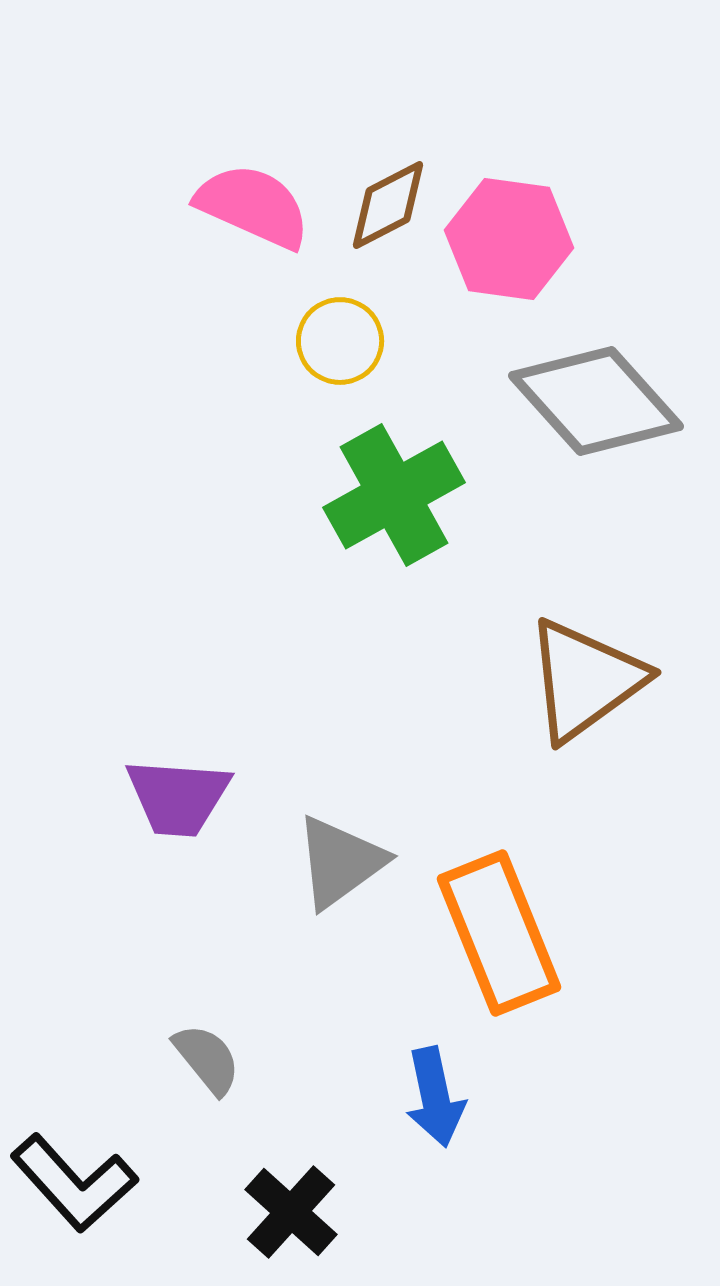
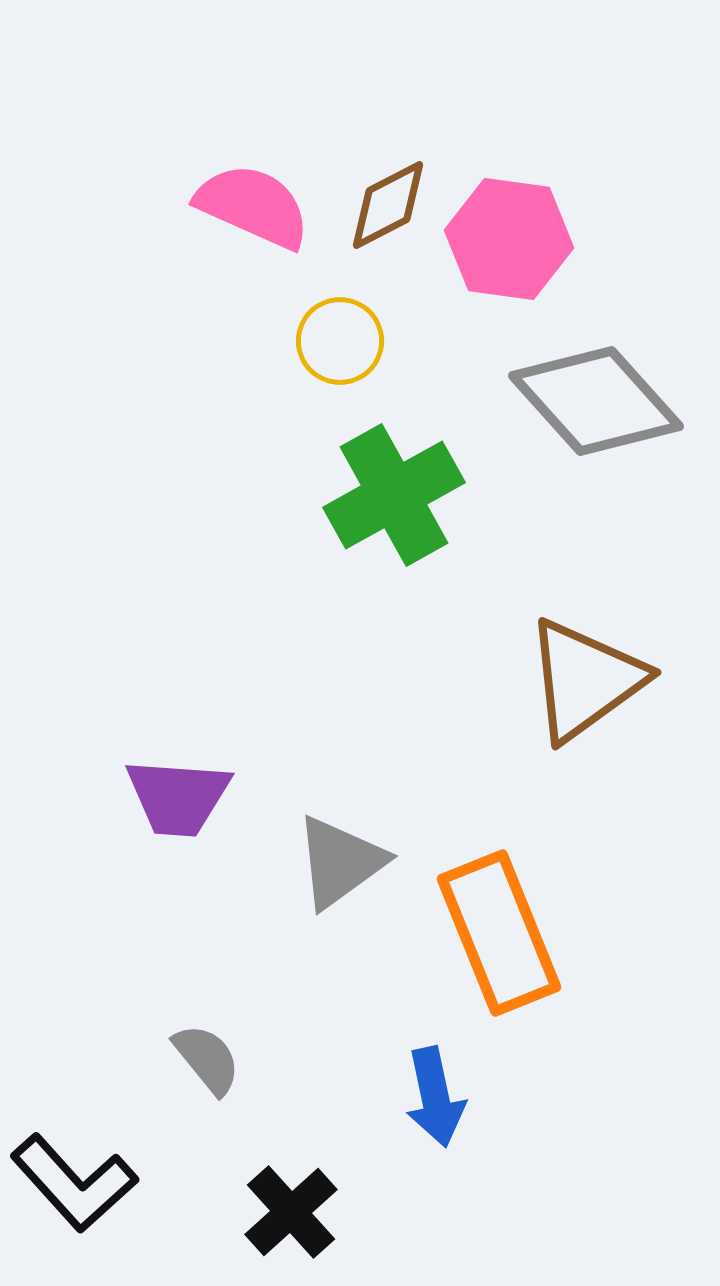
black cross: rotated 6 degrees clockwise
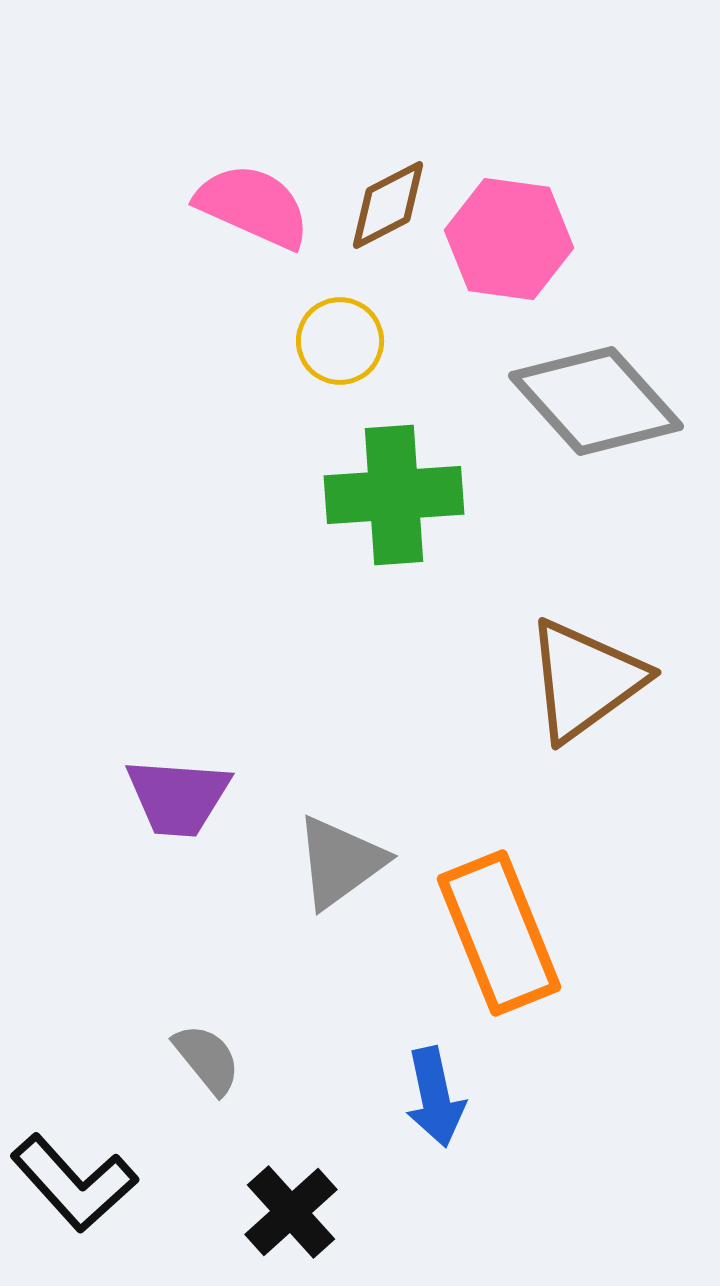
green cross: rotated 25 degrees clockwise
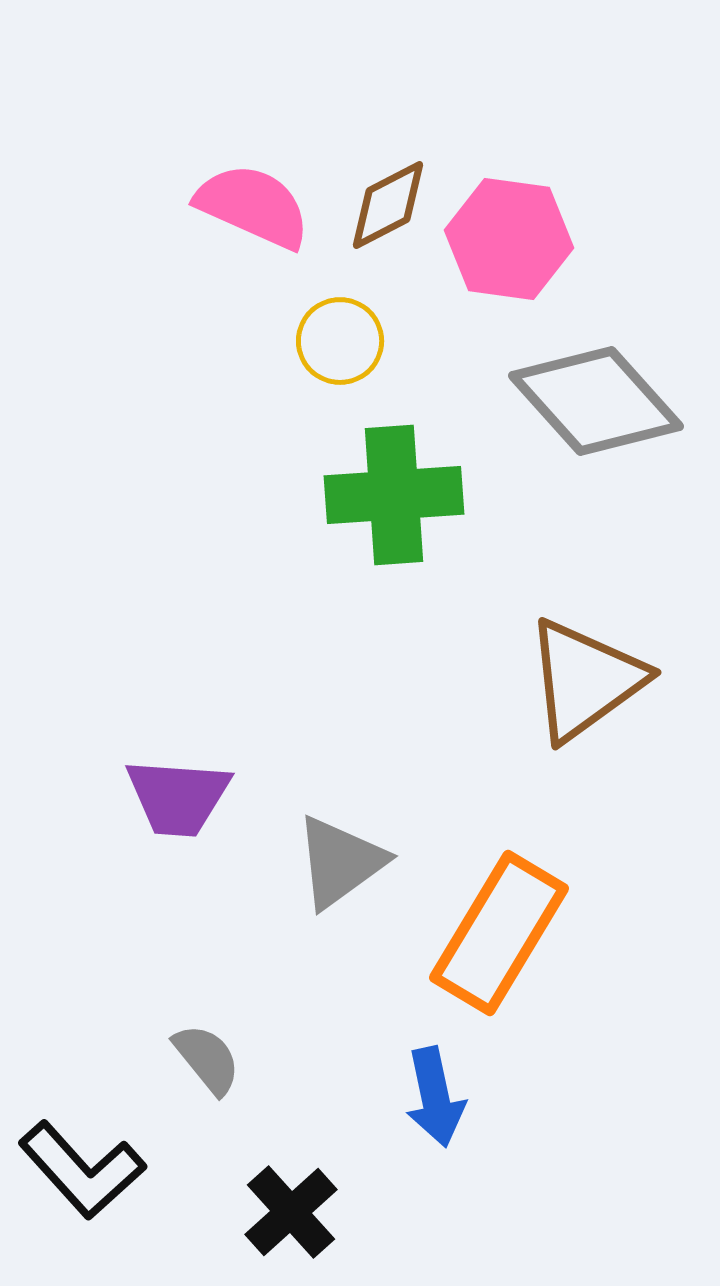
orange rectangle: rotated 53 degrees clockwise
black L-shape: moved 8 px right, 13 px up
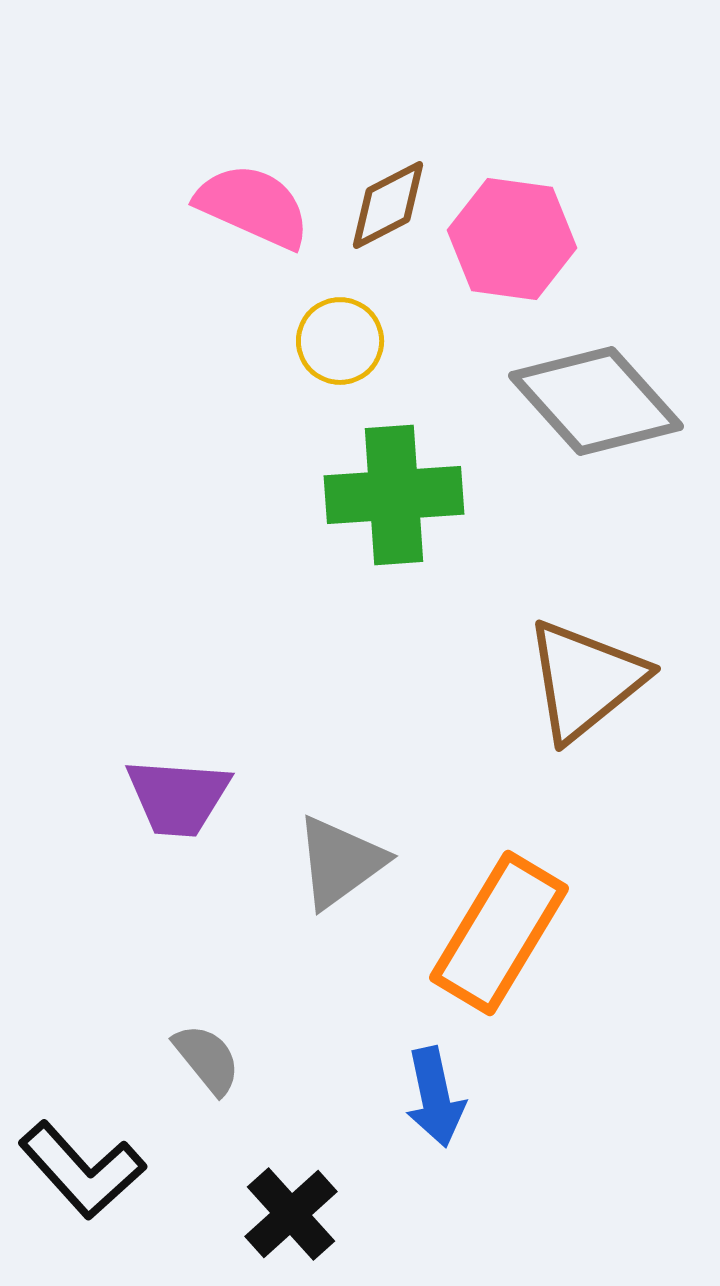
pink hexagon: moved 3 px right
brown triangle: rotated 3 degrees counterclockwise
black cross: moved 2 px down
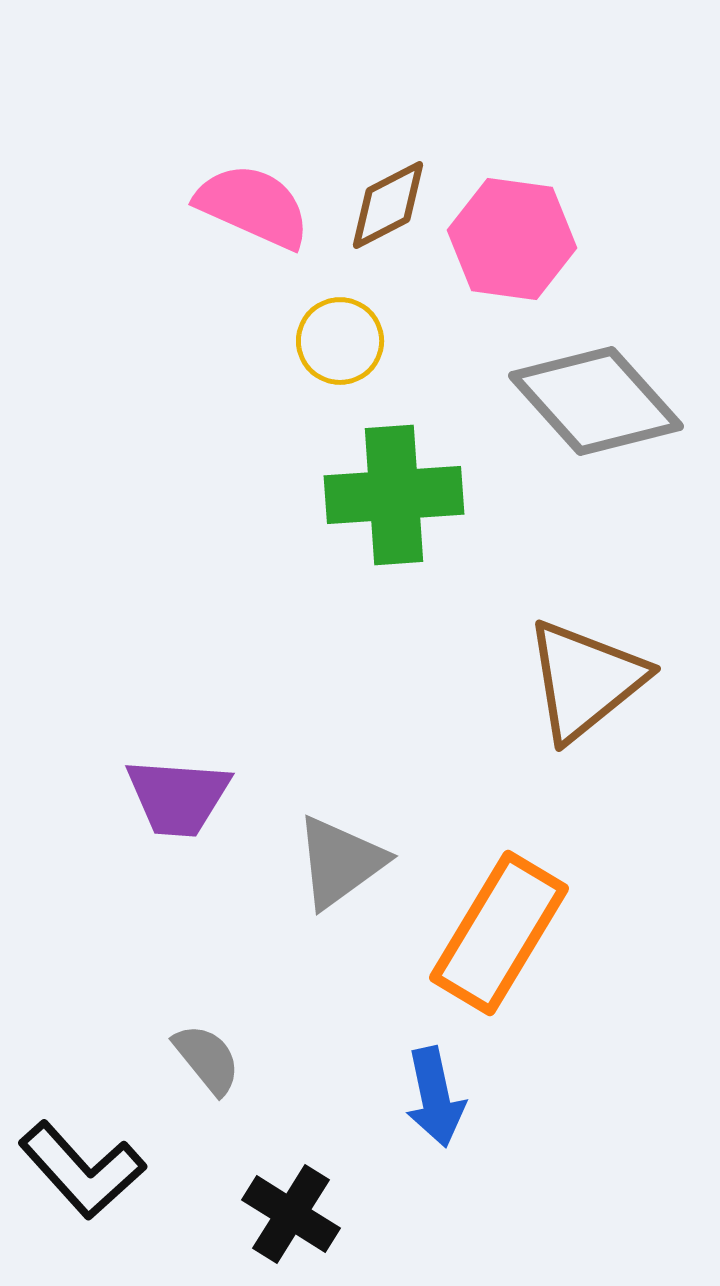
black cross: rotated 16 degrees counterclockwise
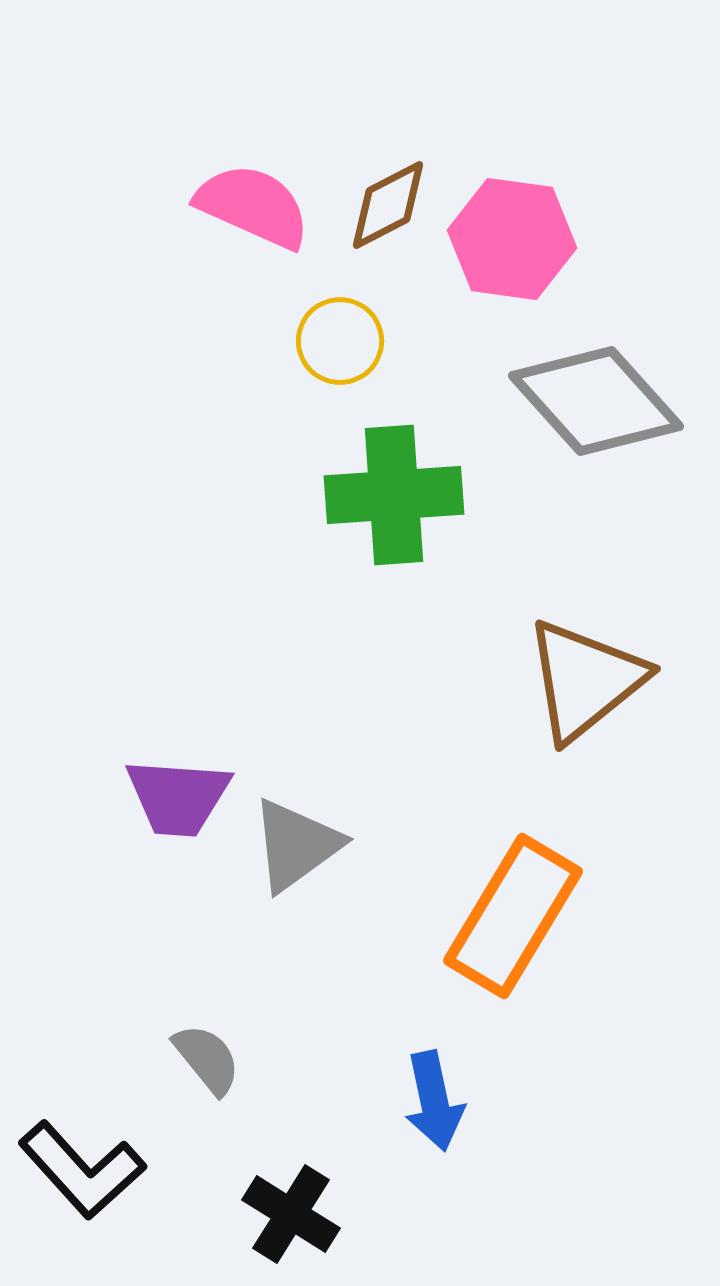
gray triangle: moved 44 px left, 17 px up
orange rectangle: moved 14 px right, 17 px up
blue arrow: moved 1 px left, 4 px down
